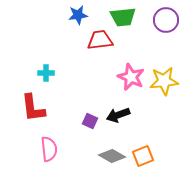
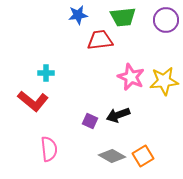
red L-shape: moved 7 px up; rotated 44 degrees counterclockwise
orange square: rotated 10 degrees counterclockwise
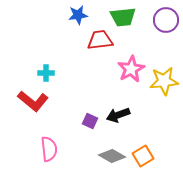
pink star: moved 8 px up; rotated 20 degrees clockwise
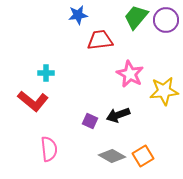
green trapezoid: moved 13 px right; rotated 136 degrees clockwise
pink star: moved 1 px left, 5 px down; rotated 16 degrees counterclockwise
yellow star: moved 10 px down
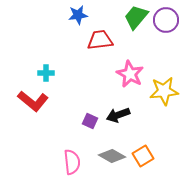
pink semicircle: moved 23 px right, 13 px down
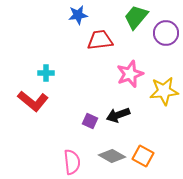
purple circle: moved 13 px down
pink star: rotated 24 degrees clockwise
orange square: rotated 30 degrees counterclockwise
